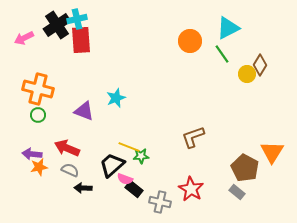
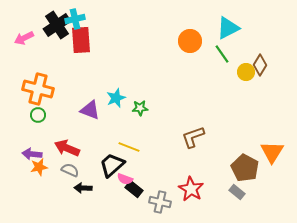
cyan cross: moved 2 px left
yellow circle: moved 1 px left, 2 px up
purple triangle: moved 6 px right, 1 px up
green star: moved 1 px left, 48 px up
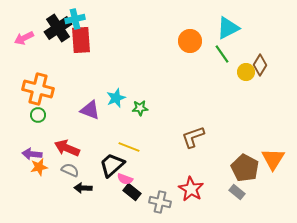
black cross: moved 1 px right, 3 px down
orange triangle: moved 1 px right, 7 px down
black rectangle: moved 2 px left, 3 px down
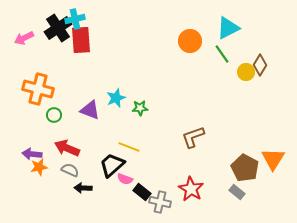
green circle: moved 16 px right
black rectangle: moved 10 px right
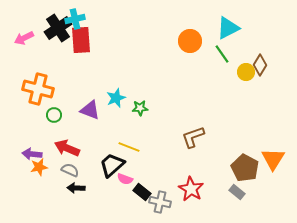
black arrow: moved 7 px left
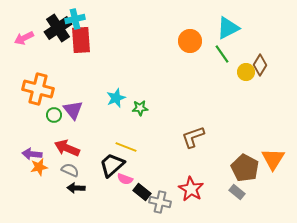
purple triangle: moved 17 px left; rotated 30 degrees clockwise
yellow line: moved 3 px left
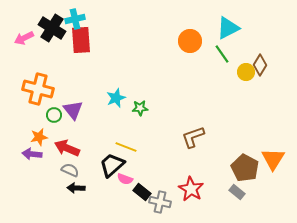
black cross: moved 6 px left; rotated 24 degrees counterclockwise
orange star: moved 30 px up
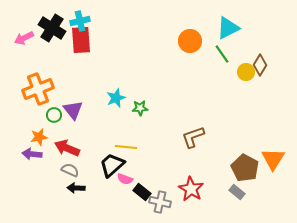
cyan cross: moved 5 px right, 2 px down
orange cross: rotated 36 degrees counterclockwise
yellow line: rotated 15 degrees counterclockwise
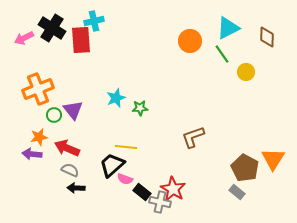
cyan cross: moved 14 px right
brown diamond: moved 7 px right, 28 px up; rotated 30 degrees counterclockwise
red star: moved 18 px left
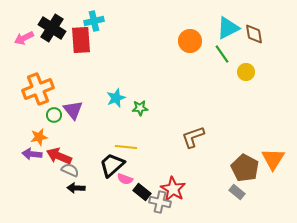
brown diamond: moved 13 px left, 3 px up; rotated 10 degrees counterclockwise
red arrow: moved 8 px left, 8 px down
